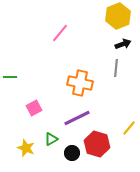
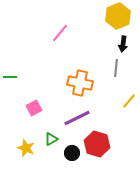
black arrow: rotated 119 degrees clockwise
yellow line: moved 27 px up
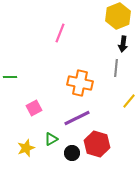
pink line: rotated 18 degrees counterclockwise
yellow star: rotated 30 degrees clockwise
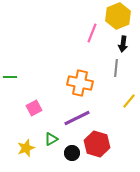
pink line: moved 32 px right
